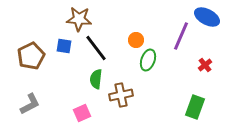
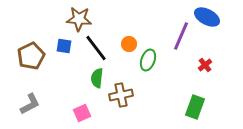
orange circle: moved 7 px left, 4 px down
green semicircle: moved 1 px right, 1 px up
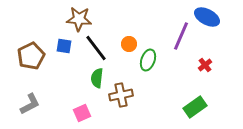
green rectangle: rotated 35 degrees clockwise
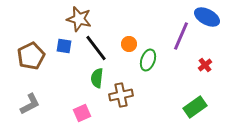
brown star: rotated 10 degrees clockwise
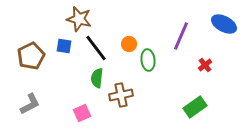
blue ellipse: moved 17 px right, 7 px down
green ellipse: rotated 25 degrees counterclockwise
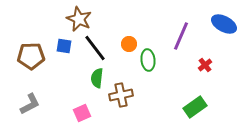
brown star: rotated 10 degrees clockwise
black line: moved 1 px left
brown pentagon: rotated 24 degrees clockwise
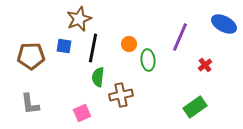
brown star: rotated 25 degrees clockwise
purple line: moved 1 px left, 1 px down
black line: moved 2 px left; rotated 48 degrees clockwise
green semicircle: moved 1 px right, 1 px up
gray L-shape: rotated 110 degrees clockwise
